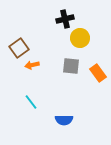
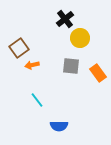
black cross: rotated 24 degrees counterclockwise
cyan line: moved 6 px right, 2 px up
blue semicircle: moved 5 px left, 6 px down
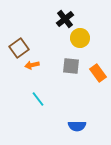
cyan line: moved 1 px right, 1 px up
blue semicircle: moved 18 px right
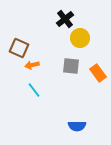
brown square: rotated 30 degrees counterclockwise
cyan line: moved 4 px left, 9 px up
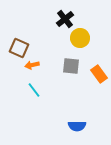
orange rectangle: moved 1 px right, 1 px down
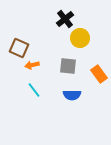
gray square: moved 3 px left
blue semicircle: moved 5 px left, 31 px up
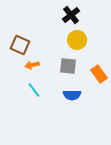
black cross: moved 6 px right, 4 px up
yellow circle: moved 3 px left, 2 px down
brown square: moved 1 px right, 3 px up
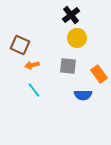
yellow circle: moved 2 px up
blue semicircle: moved 11 px right
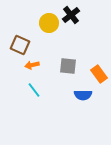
yellow circle: moved 28 px left, 15 px up
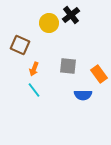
orange arrow: moved 2 px right, 4 px down; rotated 56 degrees counterclockwise
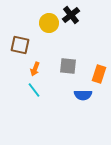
brown square: rotated 12 degrees counterclockwise
orange arrow: moved 1 px right
orange rectangle: rotated 54 degrees clockwise
